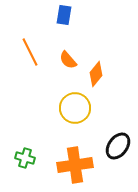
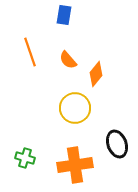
orange line: rotated 8 degrees clockwise
black ellipse: moved 1 px left, 2 px up; rotated 56 degrees counterclockwise
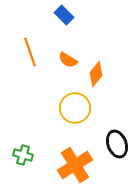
blue rectangle: rotated 54 degrees counterclockwise
orange semicircle: rotated 18 degrees counterclockwise
green cross: moved 2 px left, 3 px up
orange cross: rotated 24 degrees counterclockwise
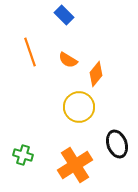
yellow circle: moved 4 px right, 1 px up
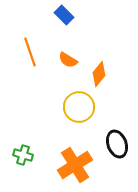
orange diamond: moved 3 px right
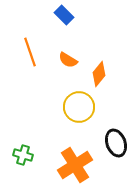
black ellipse: moved 1 px left, 1 px up
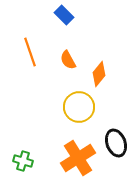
orange semicircle: rotated 30 degrees clockwise
green cross: moved 6 px down
orange cross: moved 3 px right, 7 px up
